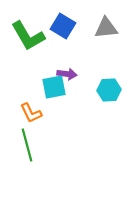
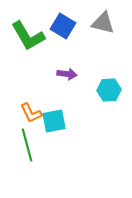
gray triangle: moved 3 px left, 5 px up; rotated 20 degrees clockwise
cyan square: moved 34 px down
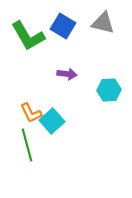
cyan square: moved 2 px left; rotated 30 degrees counterclockwise
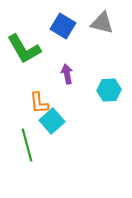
gray triangle: moved 1 px left
green L-shape: moved 4 px left, 13 px down
purple arrow: rotated 108 degrees counterclockwise
orange L-shape: moved 8 px right, 10 px up; rotated 20 degrees clockwise
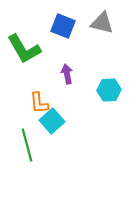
blue square: rotated 10 degrees counterclockwise
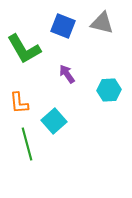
purple arrow: rotated 24 degrees counterclockwise
orange L-shape: moved 20 px left
cyan square: moved 2 px right
green line: moved 1 px up
